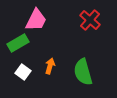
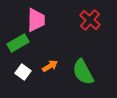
pink trapezoid: rotated 25 degrees counterclockwise
orange arrow: rotated 42 degrees clockwise
green semicircle: rotated 12 degrees counterclockwise
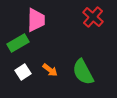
red cross: moved 3 px right, 3 px up
orange arrow: moved 4 px down; rotated 70 degrees clockwise
white square: rotated 21 degrees clockwise
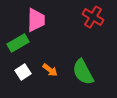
red cross: rotated 10 degrees counterclockwise
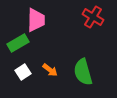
green semicircle: rotated 12 degrees clockwise
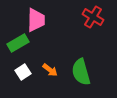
green semicircle: moved 2 px left
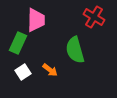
red cross: moved 1 px right
green rectangle: rotated 35 degrees counterclockwise
green semicircle: moved 6 px left, 22 px up
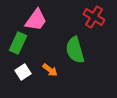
pink trapezoid: rotated 35 degrees clockwise
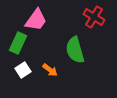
white square: moved 2 px up
